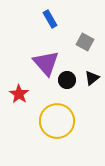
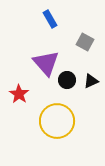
black triangle: moved 1 px left, 3 px down; rotated 14 degrees clockwise
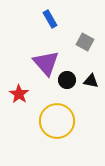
black triangle: rotated 35 degrees clockwise
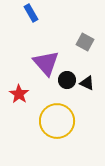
blue rectangle: moved 19 px left, 6 px up
black triangle: moved 4 px left, 2 px down; rotated 14 degrees clockwise
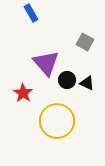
red star: moved 4 px right, 1 px up
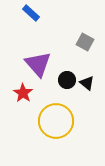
blue rectangle: rotated 18 degrees counterclockwise
purple triangle: moved 8 px left, 1 px down
black triangle: rotated 14 degrees clockwise
yellow circle: moved 1 px left
